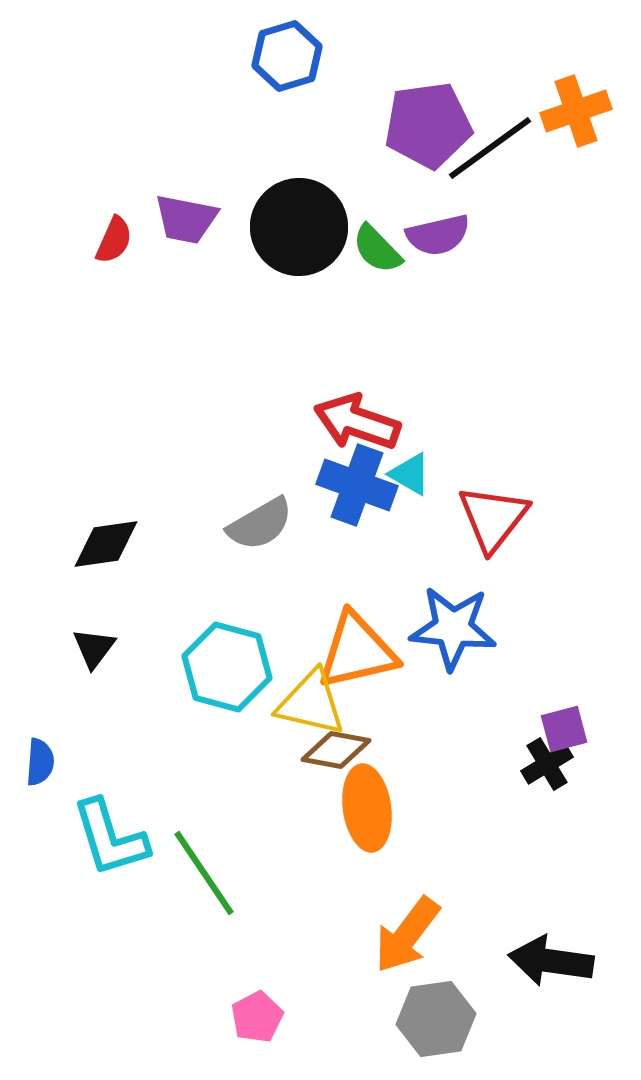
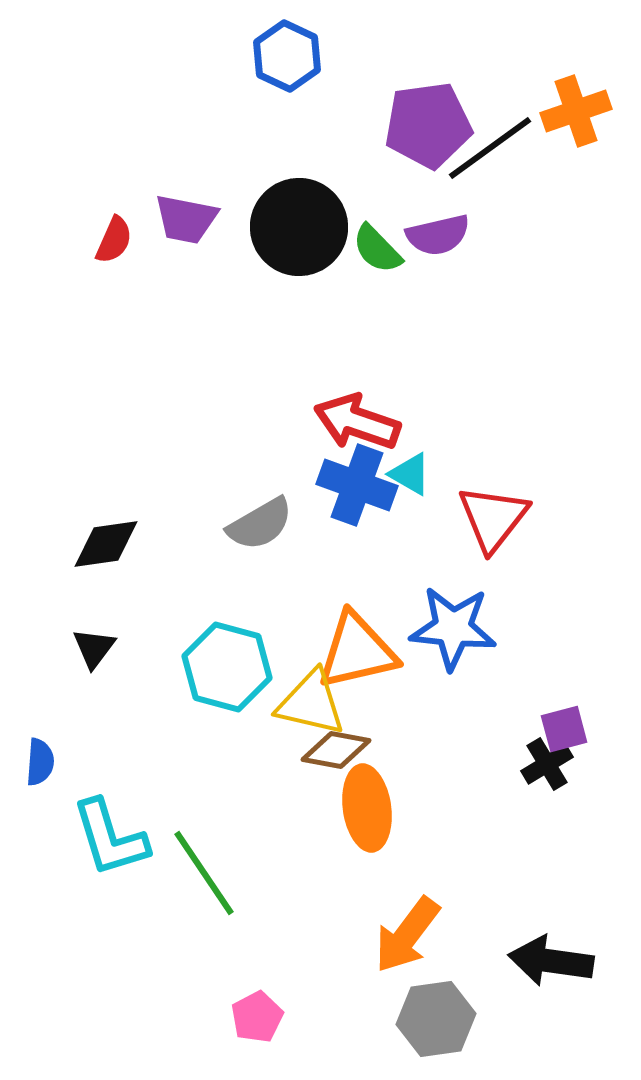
blue hexagon: rotated 18 degrees counterclockwise
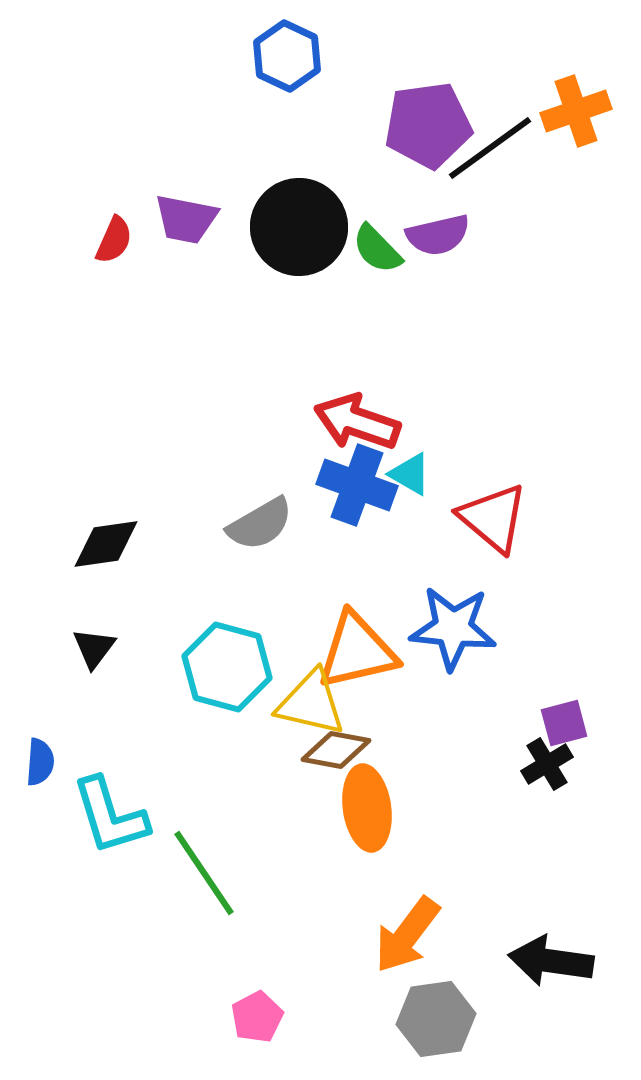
red triangle: rotated 28 degrees counterclockwise
purple square: moved 6 px up
cyan L-shape: moved 22 px up
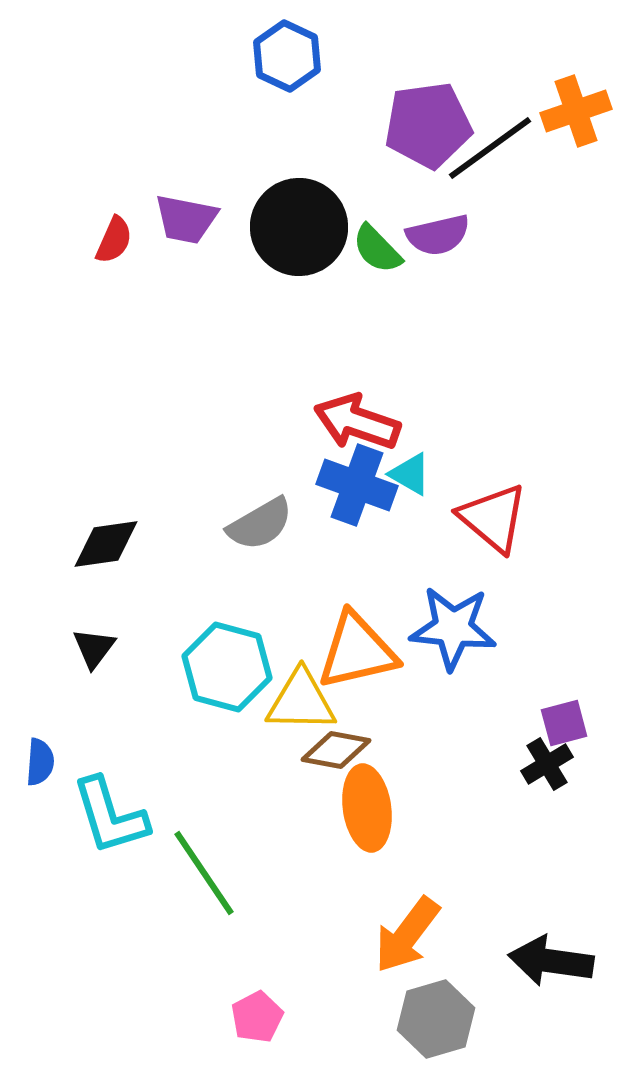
yellow triangle: moved 10 px left, 2 px up; rotated 12 degrees counterclockwise
gray hexagon: rotated 8 degrees counterclockwise
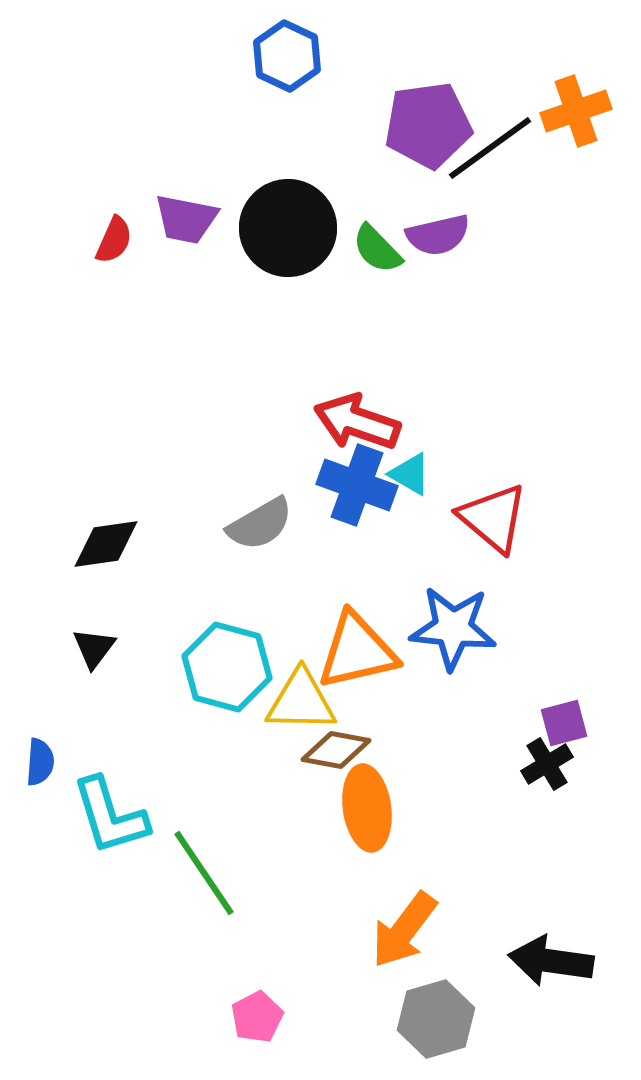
black circle: moved 11 px left, 1 px down
orange arrow: moved 3 px left, 5 px up
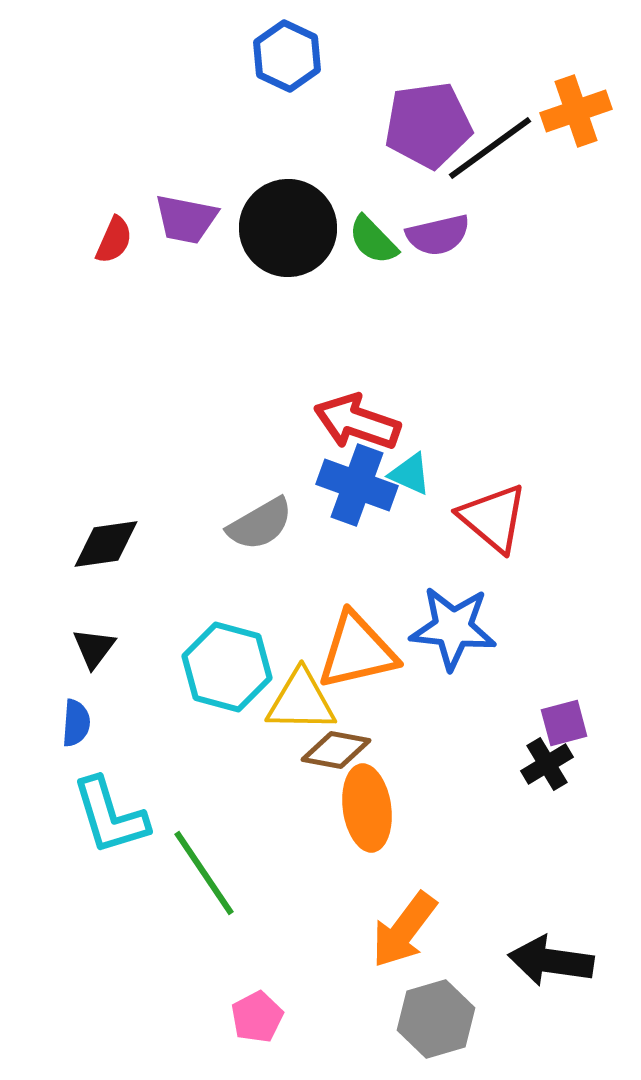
green semicircle: moved 4 px left, 9 px up
cyan triangle: rotated 6 degrees counterclockwise
blue semicircle: moved 36 px right, 39 px up
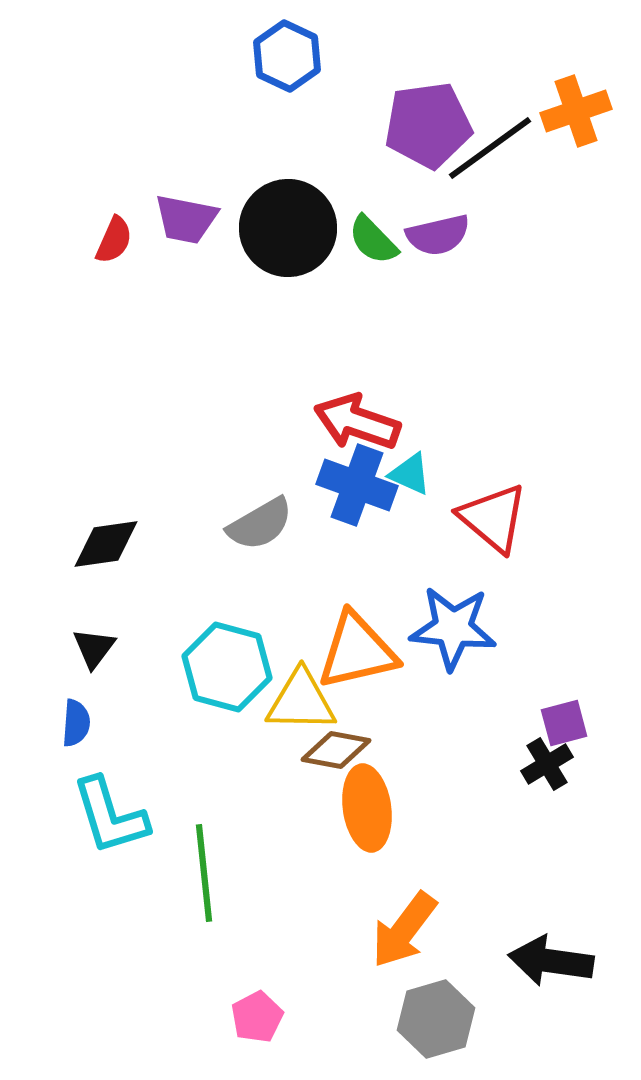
green line: rotated 28 degrees clockwise
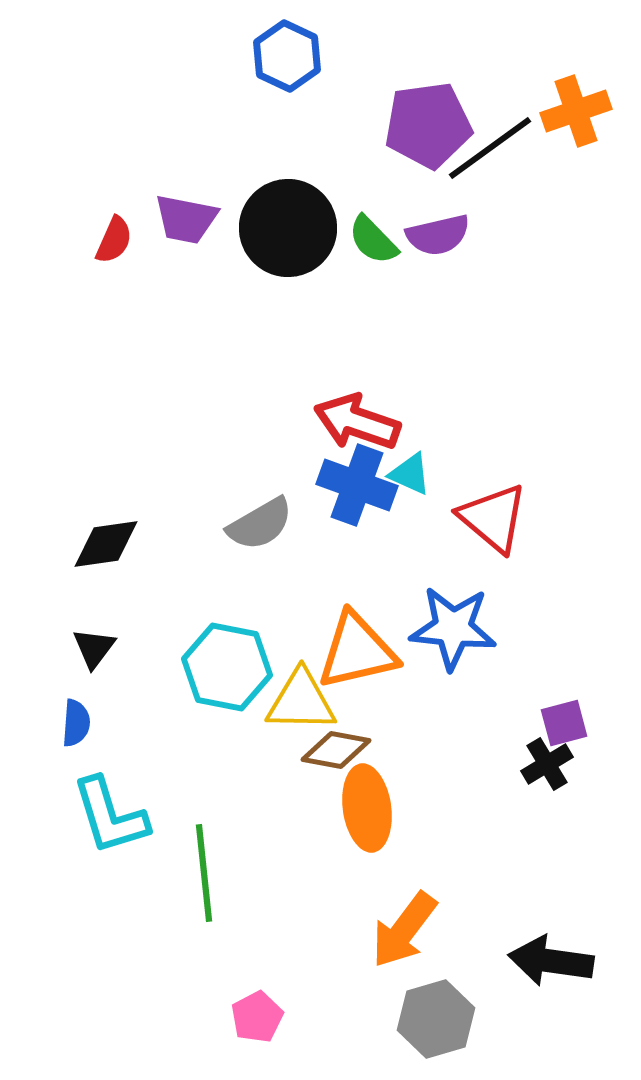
cyan hexagon: rotated 4 degrees counterclockwise
